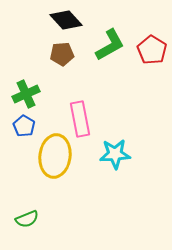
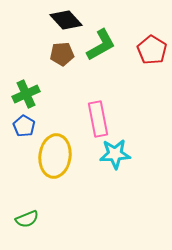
green L-shape: moved 9 px left
pink rectangle: moved 18 px right
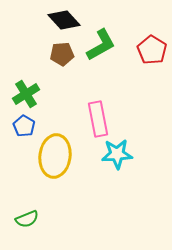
black diamond: moved 2 px left
green cross: rotated 8 degrees counterclockwise
cyan star: moved 2 px right
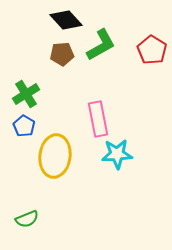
black diamond: moved 2 px right
